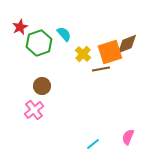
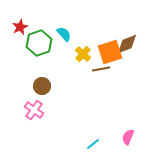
pink cross: rotated 18 degrees counterclockwise
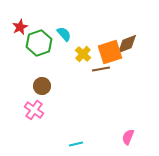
cyan line: moved 17 px left; rotated 24 degrees clockwise
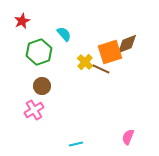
red star: moved 2 px right, 6 px up
green hexagon: moved 9 px down
yellow cross: moved 2 px right, 8 px down
brown line: rotated 36 degrees clockwise
pink cross: rotated 24 degrees clockwise
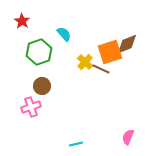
red star: rotated 14 degrees counterclockwise
pink cross: moved 3 px left, 3 px up; rotated 12 degrees clockwise
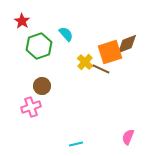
cyan semicircle: moved 2 px right
green hexagon: moved 6 px up
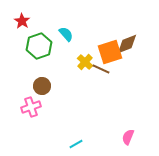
cyan line: rotated 16 degrees counterclockwise
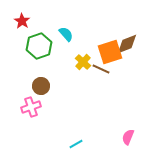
yellow cross: moved 2 px left
brown circle: moved 1 px left
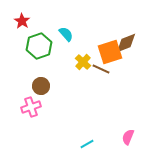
brown diamond: moved 1 px left, 1 px up
cyan line: moved 11 px right
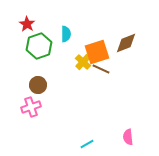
red star: moved 5 px right, 3 px down
cyan semicircle: rotated 42 degrees clockwise
orange square: moved 13 px left
brown circle: moved 3 px left, 1 px up
pink semicircle: rotated 28 degrees counterclockwise
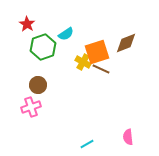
cyan semicircle: rotated 56 degrees clockwise
green hexagon: moved 4 px right, 1 px down
yellow cross: rotated 14 degrees counterclockwise
